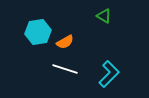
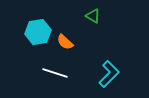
green triangle: moved 11 px left
orange semicircle: rotated 72 degrees clockwise
white line: moved 10 px left, 4 px down
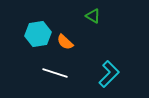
cyan hexagon: moved 2 px down
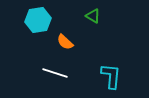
cyan hexagon: moved 14 px up
cyan L-shape: moved 2 px right, 2 px down; rotated 40 degrees counterclockwise
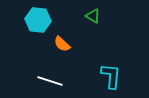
cyan hexagon: rotated 15 degrees clockwise
orange semicircle: moved 3 px left, 2 px down
white line: moved 5 px left, 8 px down
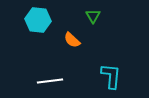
green triangle: rotated 28 degrees clockwise
orange semicircle: moved 10 px right, 4 px up
white line: rotated 25 degrees counterclockwise
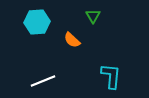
cyan hexagon: moved 1 px left, 2 px down; rotated 10 degrees counterclockwise
white line: moved 7 px left; rotated 15 degrees counterclockwise
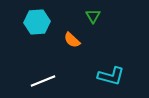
cyan L-shape: rotated 100 degrees clockwise
